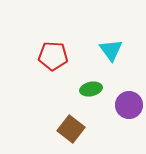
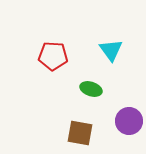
green ellipse: rotated 30 degrees clockwise
purple circle: moved 16 px down
brown square: moved 9 px right, 4 px down; rotated 28 degrees counterclockwise
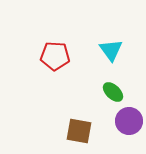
red pentagon: moved 2 px right
green ellipse: moved 22 px right, 3 px down; rotated 25 degrees clockwise
brown square: moved 1 px left, 2 px up
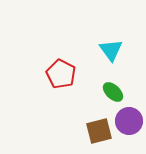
red pentagon: moved 6 px right, 18 px down; rotated 24 degrees clockwise
brown square: moved 20 px right; rotated 24 degrees counterclockwise
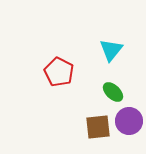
cyan triangle: rotated 15 degrees clockwise
red pentagon: moved 2 px left, 2 px up
brown square: moved 1 px left, 4 px up; rotated 8 degrees clockwise
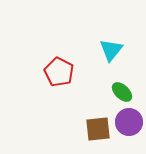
green ellipse: moved 9 px right
purple circle: moved 1 px down
brown square: moved 2 px down
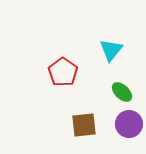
red pentagon: moved 4 px right; rotated 8 degrees clockwise
purple circle: moved 2 px down
brown square: moved 14 px left, 4 px up
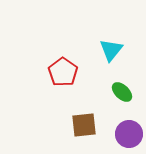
purple circle: moved 10 px down
